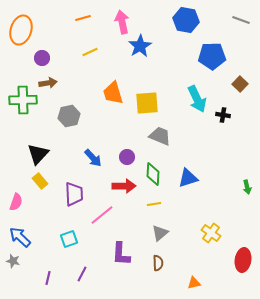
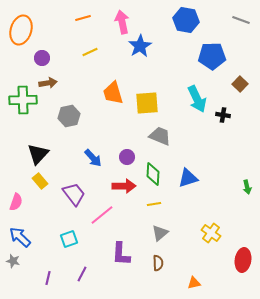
purple trapezoid at (74, 194): rotated 35 degrees counterclockwise
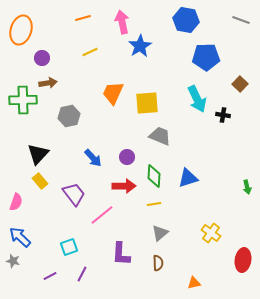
blue pentagon at (212, 56): moved 6 px left, 1 px down
orange trapezoid at (113, 93): rotated 40 degrees clockwise
green diamond at (153, 174): moved 1 px right, 2 px down
cyan square at (69, 239): moved 8 px down
purple line at (48, 278): moved 2 px right, 2 px up; rotated 48 degrees clockwise
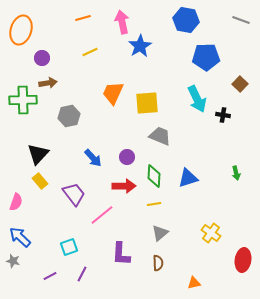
green arrow at (247, 187): moved 11 px left, 14 px up
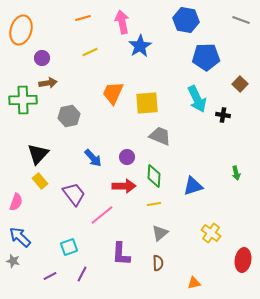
blue triangle at (188, 178): moved 5 px right, 8 px down
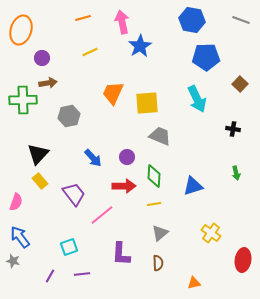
blue hexagon at (186, 20): moved 6 px right
black cross at (223, 115): moved 10 px right, 14 px down
blue arrow at (20, 237): rotated 10 degrees clockwise
purple line at (82, 274): rotated 56 degrees clockwise
purple line at (50, 276): rotated 32 degrees counterclockwise
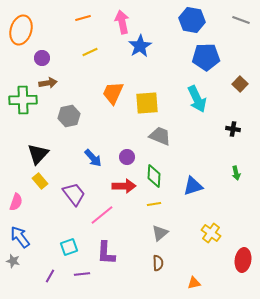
purple L-shape at (121, 254): moved 15 px left, 1 px up
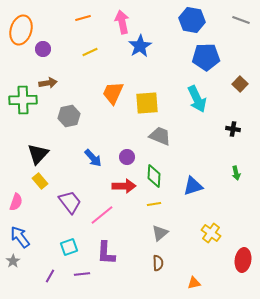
purple circle at (42, 58): moved 1 px right, 9 px up
purple trapezoid at (74, 194): moved 4 px left, 8 px down
gray star at (13, 261): rotated 24 degrees clockwise
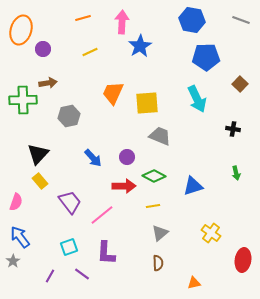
pink arrow at (122, 22): rotated 15 degrees clockwise
green diamond at (154, 176): rotated 65 degrees counterclockwise
yellow line at (154, 204): moved 1 px left, 2 px down
purple line at (82, 274): rotated 42 degrees clockwise
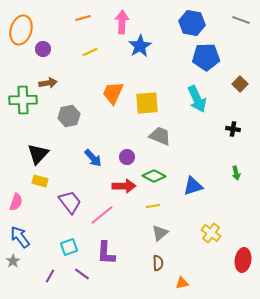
blue hexagon at (192, 20): moved 3 px down
yellow rectangle at (40, 181): rotated 35 degrees counterclockwise
orange triangle at (194, 283): moved 12 px left
